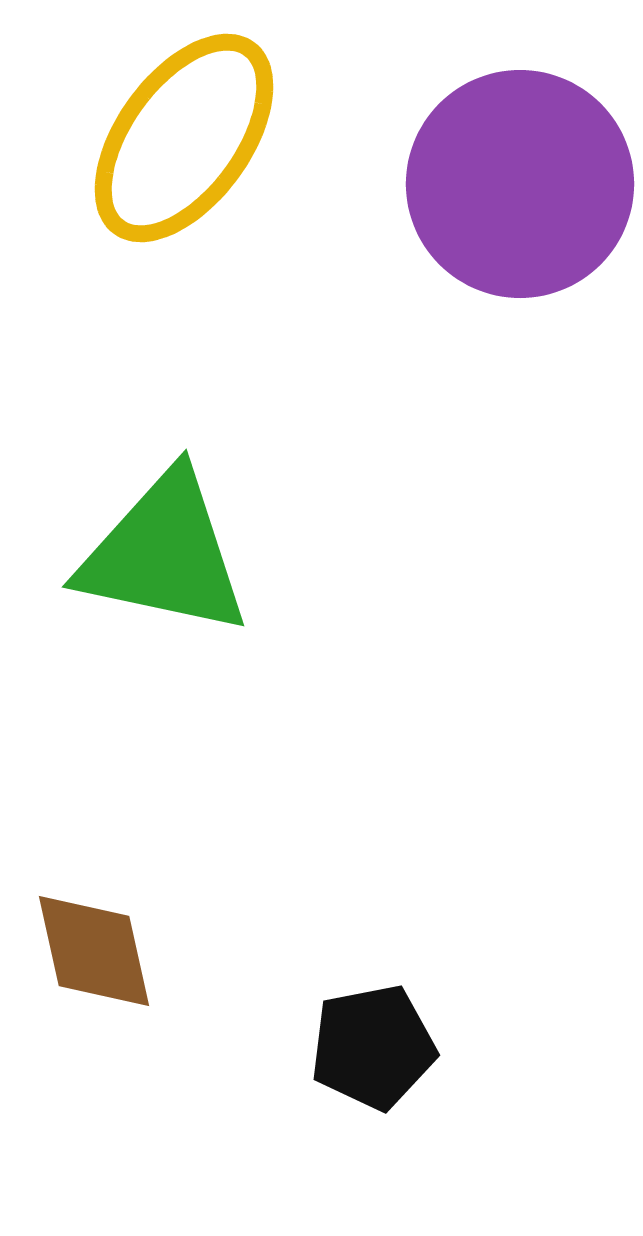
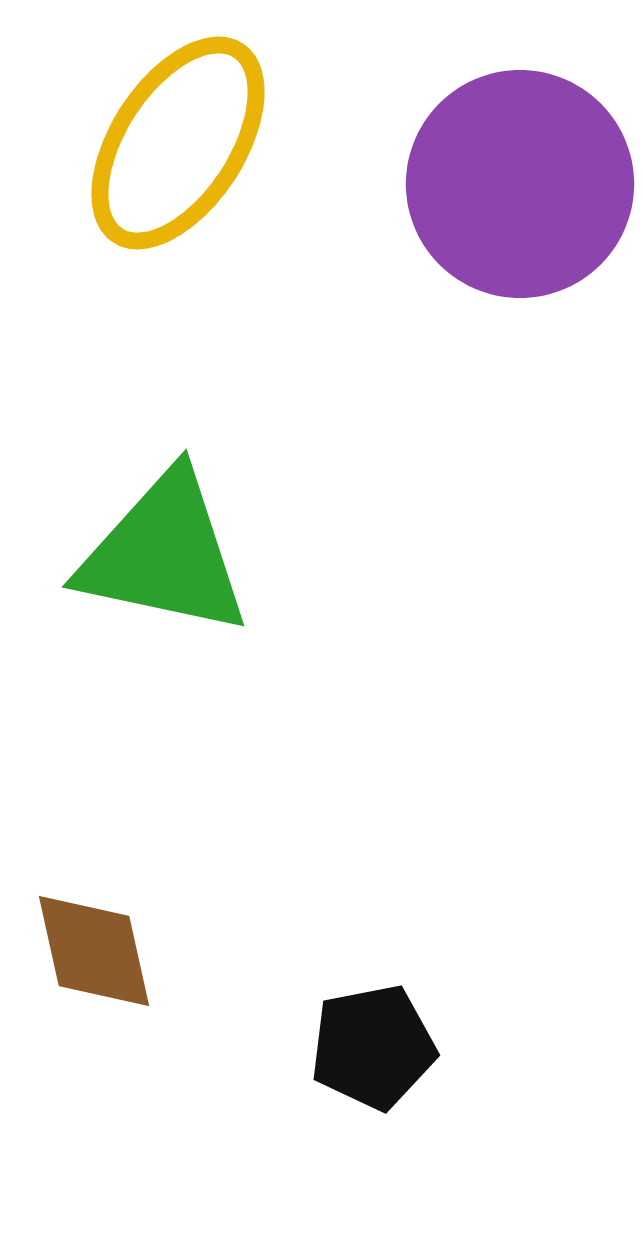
yellow ellipse: moved 6 px left, 5 px down; rotated 3 degrees counterclockwise
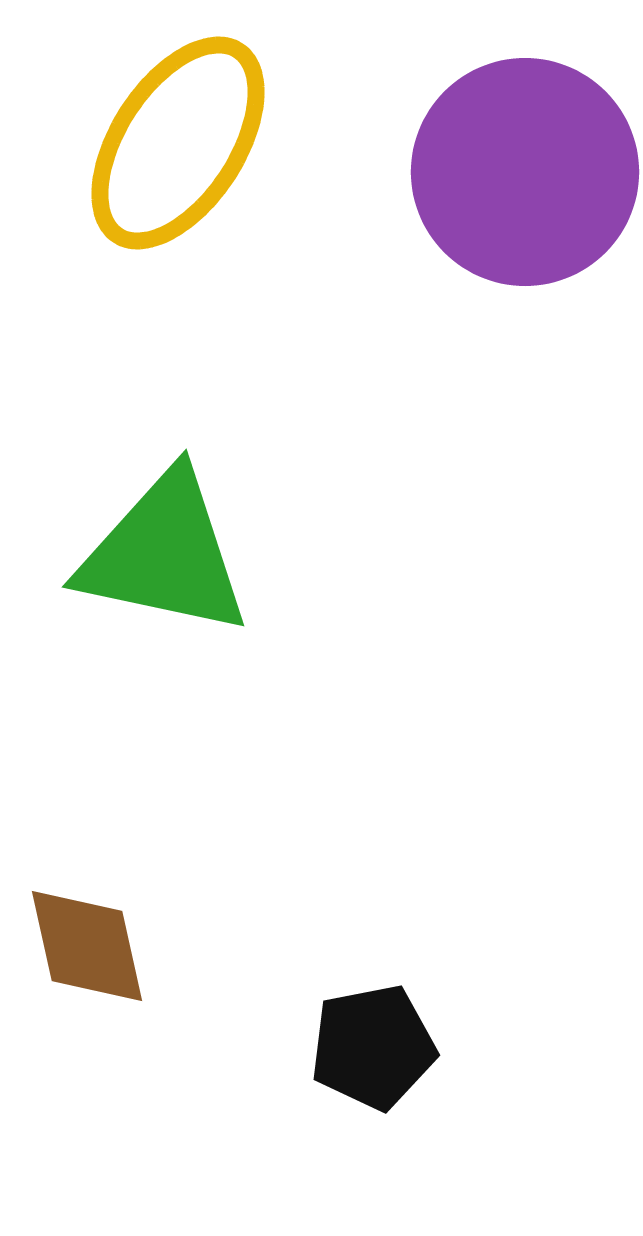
purple circle: moved 5 px right, 12 px up
brown diamond: moved 7 px left, 5 px up
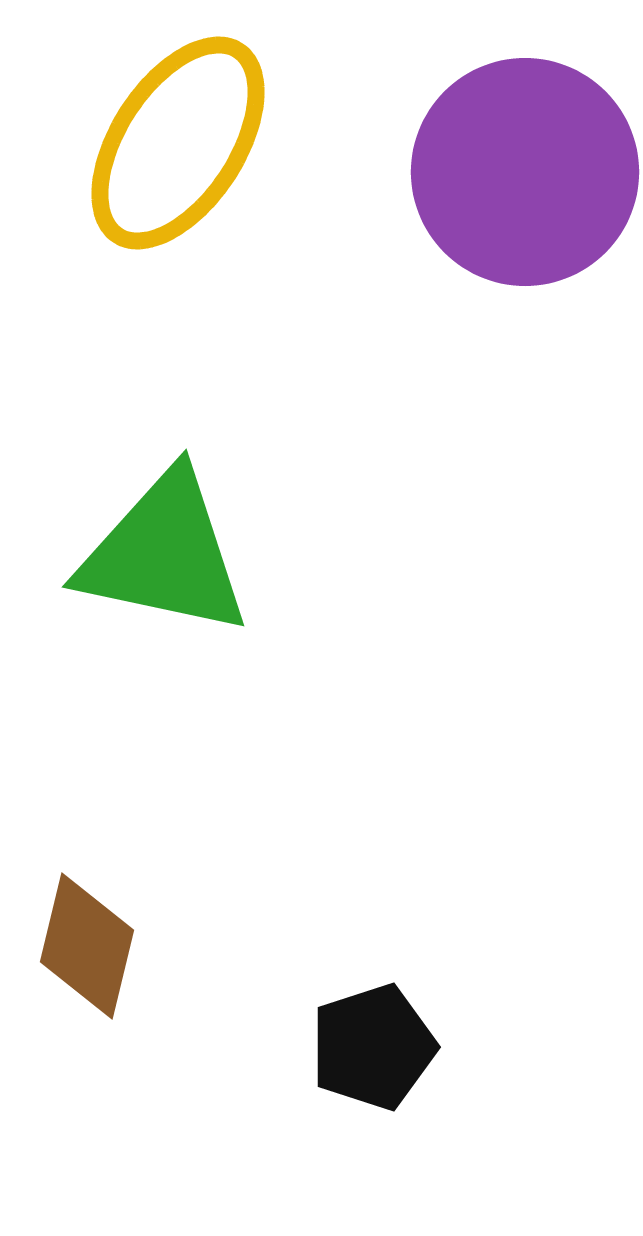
brown diamond: rotated 26 degrees clockwise
black pentagon: rotated 7 degrees counterclockwise
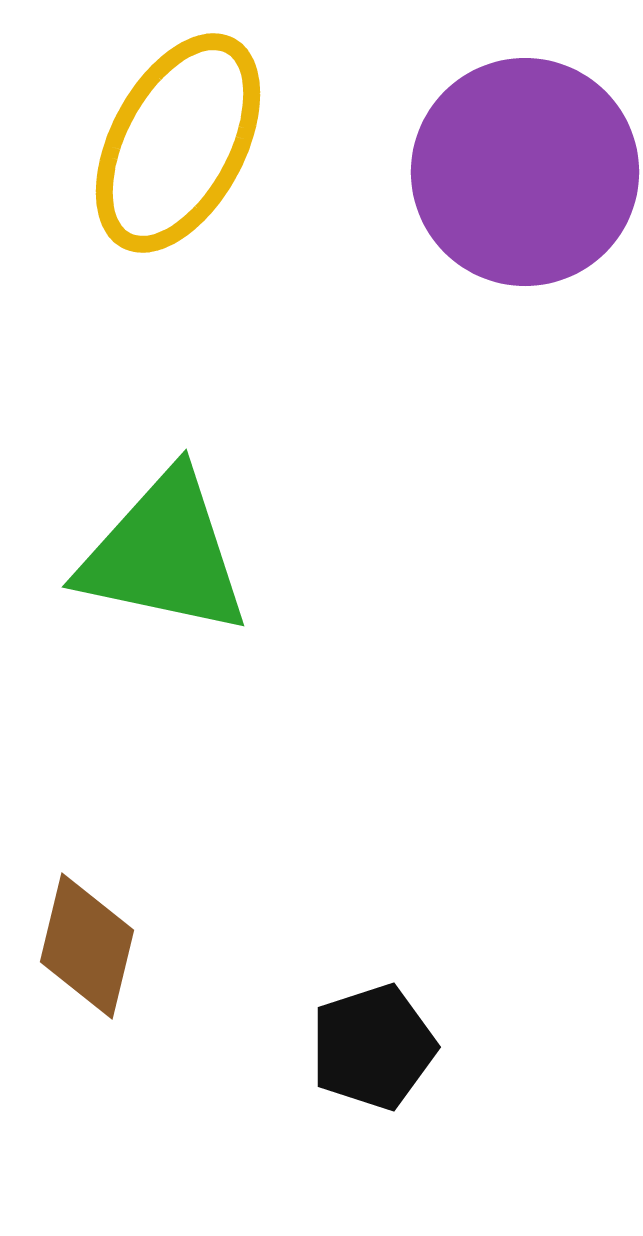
yellow ellipse: rotated 5 degrees counterclockwise
